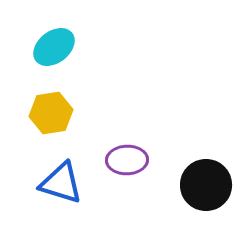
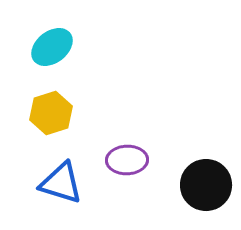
cyan ellipse: moved 2 px left
yellow hexagon: rotated 9 degrees counterclockwise
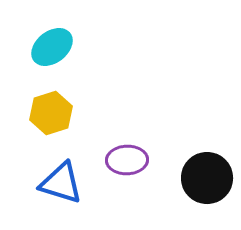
black circle: moved 1 px right, 7 px up
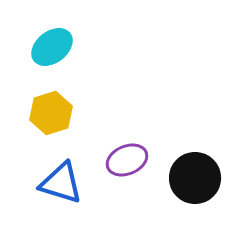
purple ellipse: rotated 21 degrees counterclockwise
black circle: moved 12 px left
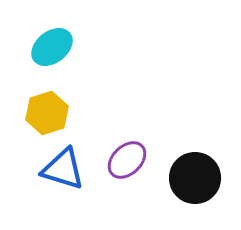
yellow hexagon: moved 4 px left
purple ellipse: rotated 21 degrees counterclockwise
blue triangle: moved 2 px right, 14 px up
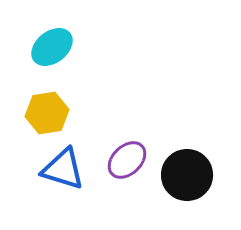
yellow hexagon: rotated 9 degrees clockwise
black circle: moved 8 px left, 3 px up
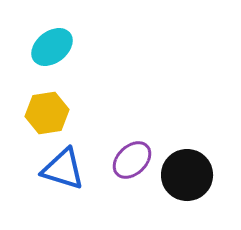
purple ellipse: moved 5 px right
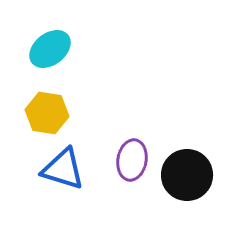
cyan ellipse: moved 2 px left, 2 px down
yellow hexagon: rotated 18 degrees clockwise
purple ellipse: rotated 36 degrees counterclockwise
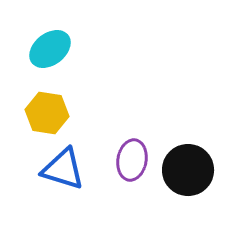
black circle: moved 1 px right, 5 px up
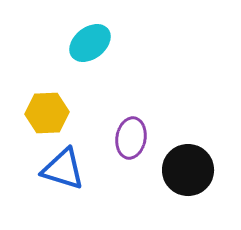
cyan ellipse: moved 40 px right, 6 px up
yellow hexagon: rotated 12 degrees counterclockwise
purple ellipse: moved 1 px left, 22 px up
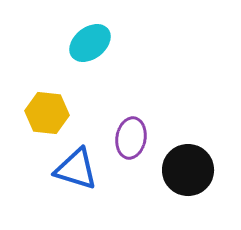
yellow hexagon: rotated 9 degrees clockwise
blue triangle: moved 13 px right
